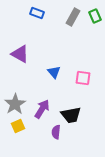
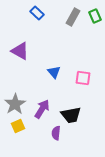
blue rectangle: rotated 24 degrees clockwise
purple triangle: moved 3 px up
purple semicircle: moved 1 px down
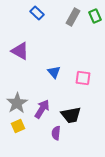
gray star: moved 2 px right, 1 px up
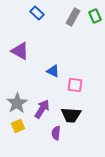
blue triangle: moved 1 px left, 1 px up; rotated 24 degrees counterclockwise
pink square: moved 8 px left, 7 px down
black trapezoid: rotated 15 degrees clockwise
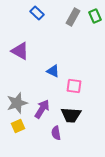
pink square: moved 1 px left, 1 px down
gray star: rotated 15 degrees clockwise
purple semicircle: rotated 16 degrees counterclockwise
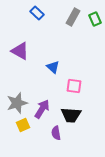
green rectangle: moved 3 px down
blue triangle: moved 4 px up; rotated 16 degrees clockwise
yellow square: moved 5 px right, 1 px up
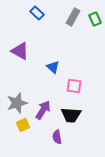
purple arrow: moved 1 px right, 1 px down
purple semicircle: moved 1 px right, 4 px down
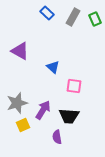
blue rectangle: moved 10 px right
black trapezoid: moved 2 px left, 1 px down
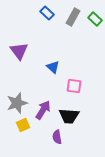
green rectangle: rotated 24 degrees counterclockwise
purple triangle: moved 1 px left; rotated 24 degrees clockwise
